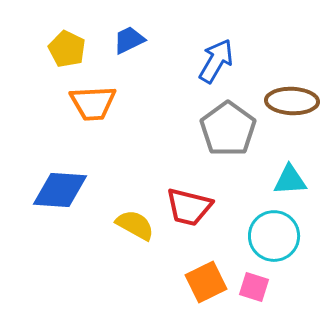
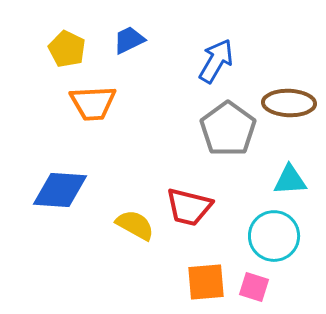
brown ellipse: moved 3 px left, 2 px down
orange square: rotated 21 degrees clockwise
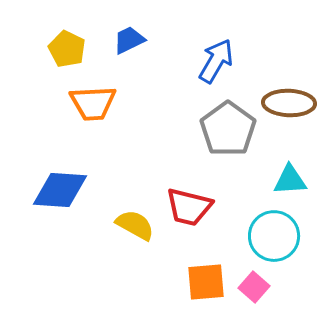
pink square: rotated 24 degrees clockwise
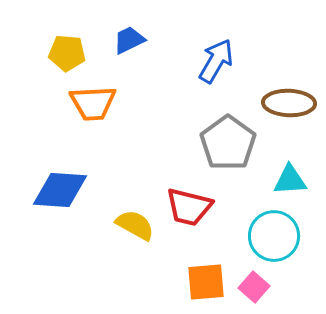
yellow pentagon: moved 4 px down; rotated 21 degrees counterclockwise
gray pentagon: moved 14 px down
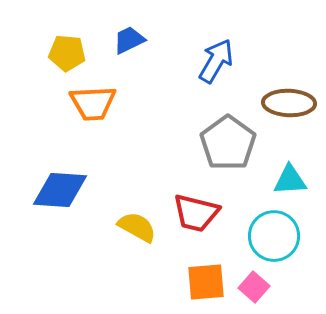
red trapezoid: moved 7 px right, 6 px down
yellow semicircle: moved 2 px right, 2 px down
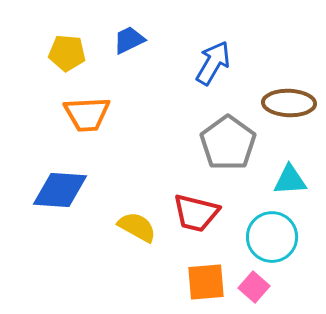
blue arrow: moved 3 px left, 2 px down
orange trapezoid: moved 6 px left, 11 px down
cyan circle: moved 2 px left, 1 px down
